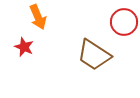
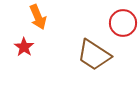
red circle: moved 1 px left, 1 px down
red star: rotated 12 degrees clockwise
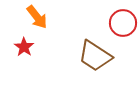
orange arrow: moved 1 px left; rotated 15 degrees counterclockwise
brown trapezoid: moved 1 px right, 1 px down
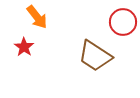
red circle: moved 1 px up
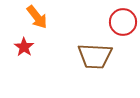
brown trapezoid: rotated 30 degrees counterclockwise
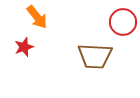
red star: rotated 18 degrees clockwise
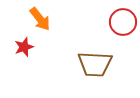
orange arrow: moved 3 px right, 2 px down
brown trapezoid: moved 8 px down
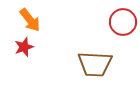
orange arrow: moved 10 px left, 1 px down
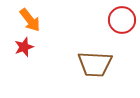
red circle: moved 1 px left, 2 px up
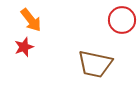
orange arrow: moved 1 px right
brown trapezoid: rotated 9 degrees clockwise
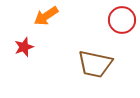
orange arrow: moved 15 px right, 4 px up; rotated 95 degrees clockwise
